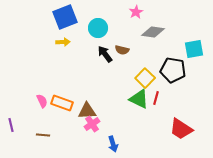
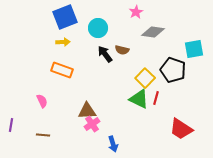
black pentagon: rotated 10 degrees clockwise
orange rectangle: moved 33 px up
purple line: rotated 24 degrees clockwise
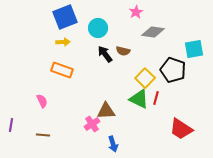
brown semicircle: moved 1 px right, 1 px down
brown triangle: moved 19 px right
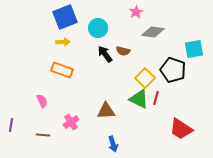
pink cross: moved 21 px left, 2 px up
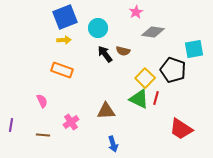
yellow arrow: moved 1 px right, 2 px up
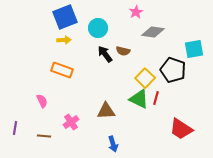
purple line: moved 4 px right, 3 px down
brown line: moved 1 px right, 1 px down
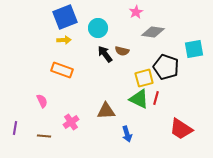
brown semicircle: moved 1 px left
black pentagon: moved 7 px left, 3 px up
yellow square: moved 1 px left; rotated 30 degrees clockwise
blue arrow: moved 14 px right, 10 px up
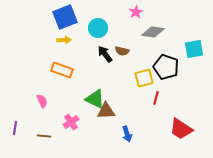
green triangle: moved 44 px left
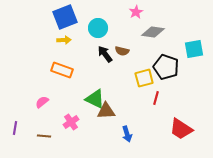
pink semicircle: moved 1 px down; rotated 104 degrees counterclockwise
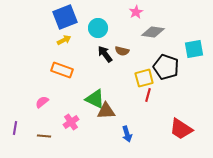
yellow arrow: rotated 24 degrees counterclockwise
red line: moved 8 px left, 3 px up
